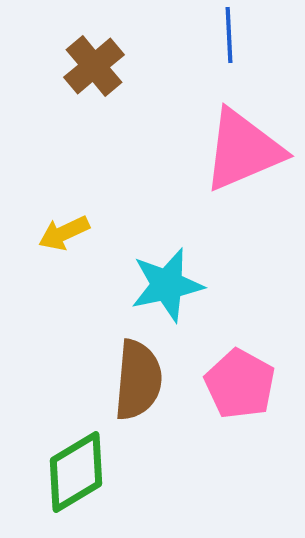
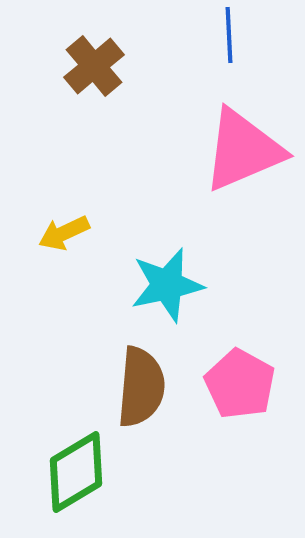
brown semicircle: moved 3 px right, 7 px down
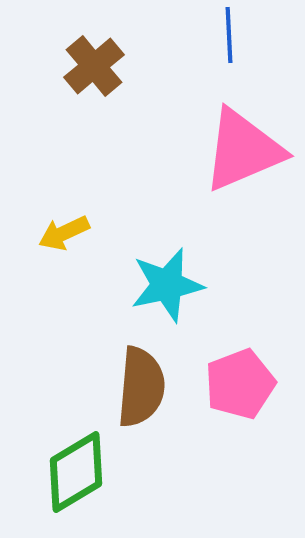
pink pentagon: rotated 22 degrees clockwise
